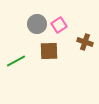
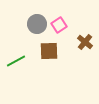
brown cross: rotated 21 degrees clockwise
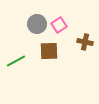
brown cross: rotated 28 degrees counterclockwise
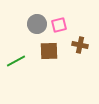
pink square: rotated 21 degrees clockwise
brown cross: moved 5 px left, 3 px down
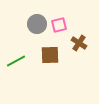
brown cross: moved 1 px left, 2 px up; rotated 21 degrees clockwise
brown square: moved 1 px right, 4 px down
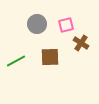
pink square: moved 7 px right
brown cross: moved 2 px right
brown square: moved 2 px down
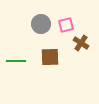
gray circle: moved 4 px right
green line: rotated 30 degrees clockwise
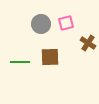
pink square: moved 2 px up
brown cross: moved 7 px right
green line: moved 4 px right, 1 px down
